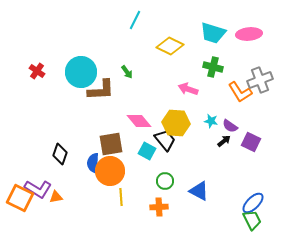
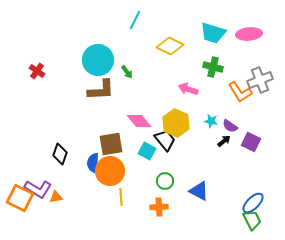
cyan circle: moved 17 px right, 12 px up
yellow hexagon: rotated 20 degrees clockwise
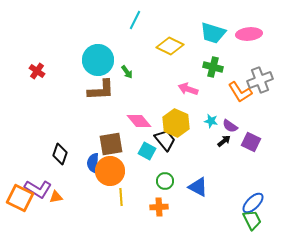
blue triangle: moved 1 px left, 4 px up
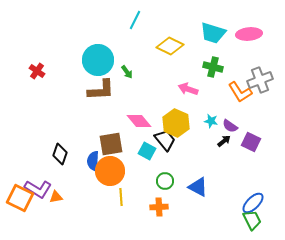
blue semicircle: moved 2 px up
